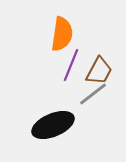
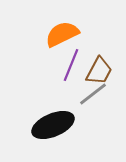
orange semicircle: rotated 124 degrees counterclockwise
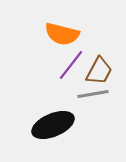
orange semicircle: rotated 140 degrees counterclockwise
purple line: rotated 16 degrees clockwise
gray line: rotated 28 degrees clockwise
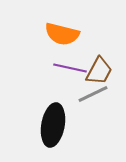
purple line: moved 1 px left, 3 px down; rotated 64 degrees clockwise
gray line: rotated 16 degrees counterclockwise
black ellipse: rotated 57 degrees counterclockwise
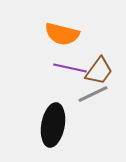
brown trapezoid: rotated 8 degrees clockwise
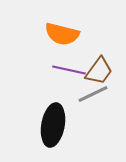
purple line: moved 1 px left, 2 px down
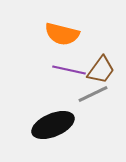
brown trapezoid: moved 2 px right, 1 px up
black ellipse: rotated 57 degrees clockwise
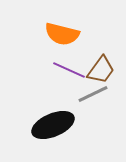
purple line: rotated 12 degrees clockwise
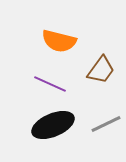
orange semicircle: moved 3 px left, 7 px down
purple line: moved 19 px left, 14 px down
gray line: moved 13 px right, 30 px down
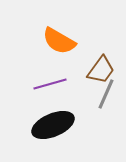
orange semicircle: rotated 16 degrees clockwise
purple line: rotated 40 degrees counterclockwise
gray line: moved 30 px up; rotated 40 degrees counterclockwise
